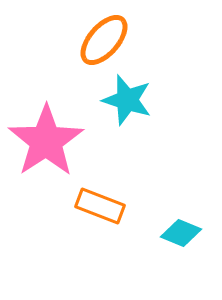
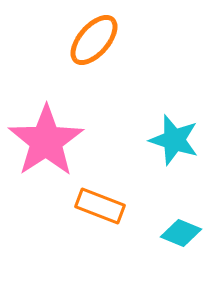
orange ellipse: moved 10 px left
cyan star: moved 47 px right, 40 px down
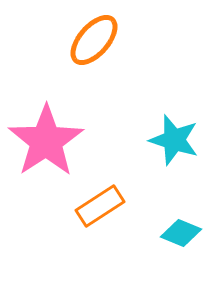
orange rectangle: rotated 54 degrees counterclockwise
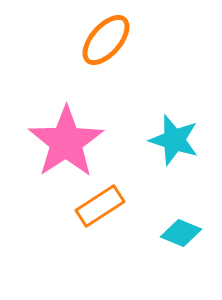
orange ellipse: moved 12 px right
pink star: moved 20 px right, 1 px down
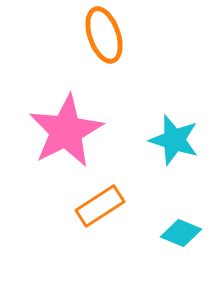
orange ellipse: moved 2 px left, 5 px up; rotated 60 degrees counterclockwise
pink star: moved 11 px up; rotated 6 degrees clockwise
